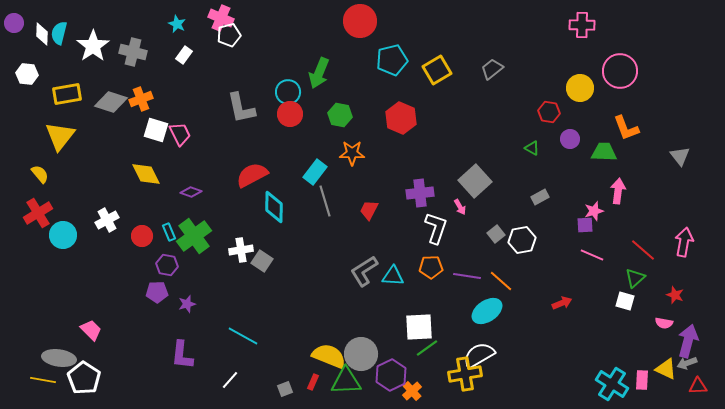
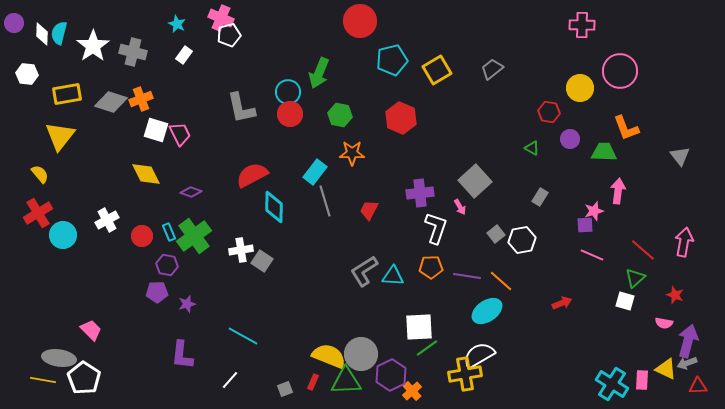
gray rectangle at (540, 197): rotated 30 degrees counterclockwise
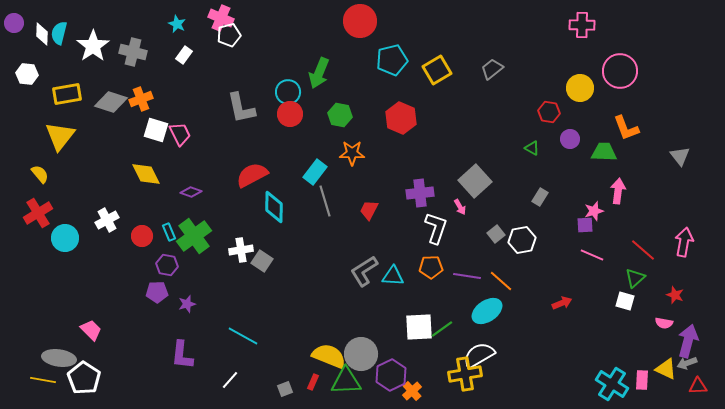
cyan circle at (63, 235): moved 2 px right, 3 px down
green line at (427, 348): moved 15 px right, 19 px up
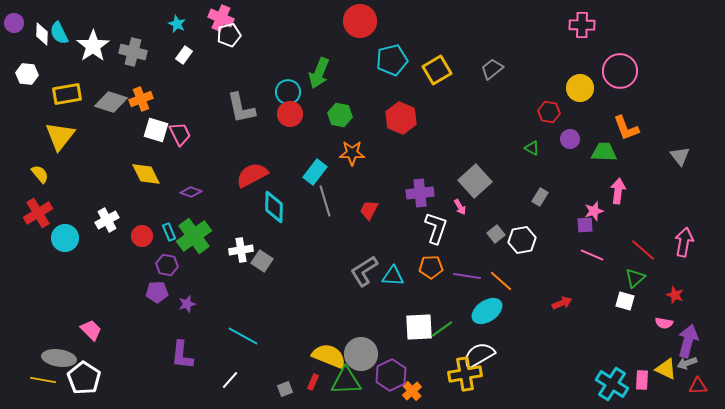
cyan semicircle at (59, 33): rotated 40 degrees counterclockwise
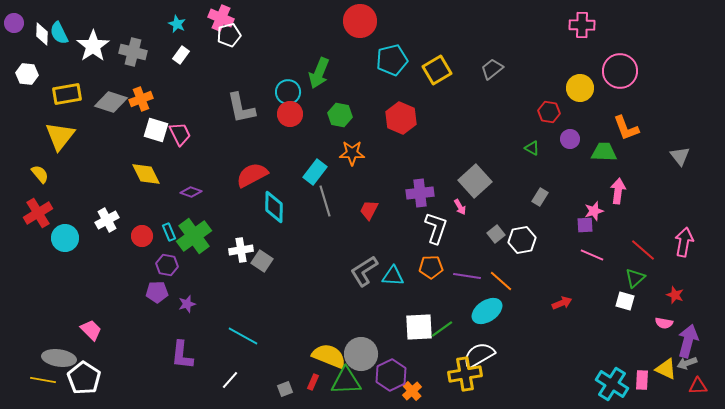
white rectangle at (184, 55): moved 3 px left
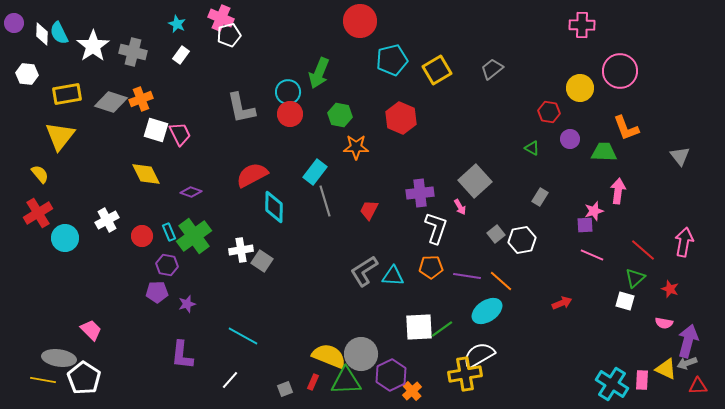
orange star at (352, 153): moved 4 px right, 6 px up
red star at (675, 295): moved 5 px left, 6 px up
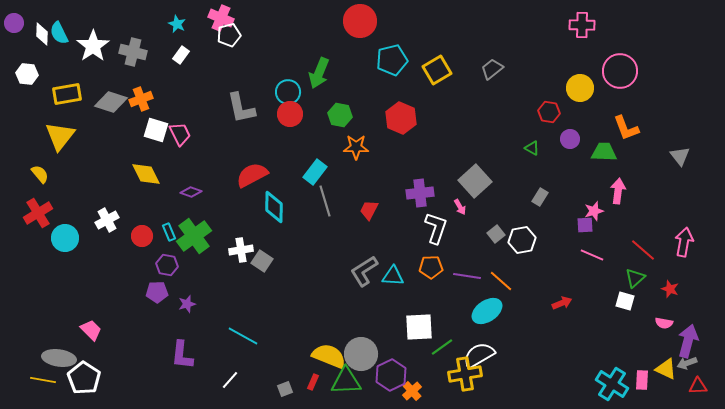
green line at (442, 329): moved 18 px down
